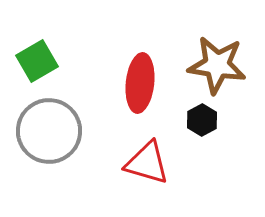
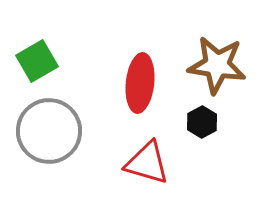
black hexagon: moved 2 px down
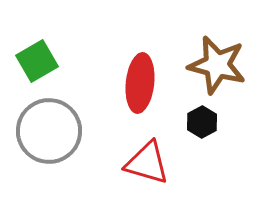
brown star: rotated 6 degrees clockwise
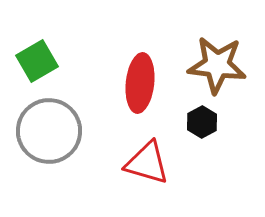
brown star: rotated 8 degrees counterclockwise
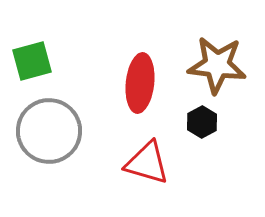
green square: moved 5 px left; rotated 15 degrees clockwise
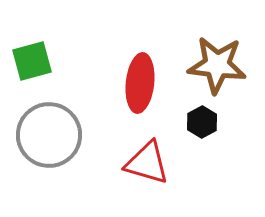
gray circle: moved 4 px down
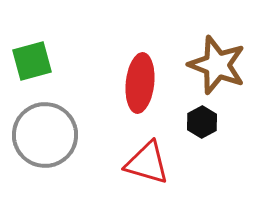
brown star: rotated 14 degrees clockwise
gray circle: moved 4 px left
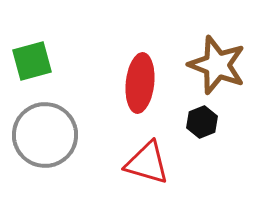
black hexagon: rotated 8 degrees clockwise
